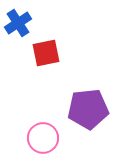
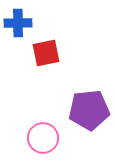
blue cross: rotated 32 degrees clockwise
purple pentagon: moved 1 px right, 1 px down
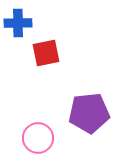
purple pentagon: moved 3 px down
pink circle: moved 5 px left
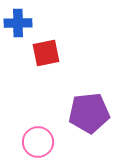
pink circle: moved 4 px down
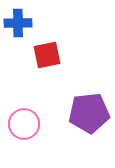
red square: moved 1 px right, 2 px down
pink circle: moved 14 px left, 18 px up
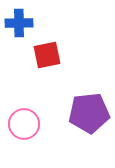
blue cross: moved 1 px right
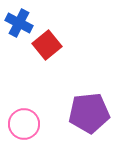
blue cross: rotated 28 degrees clockwise
red square: moved 10 px up; rotated 28 degrees counterclockwise
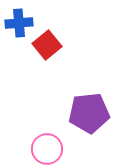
blue cross: rotated 32 degrees counterclockwise
pink circle: moved 23 px right, 25 px down
